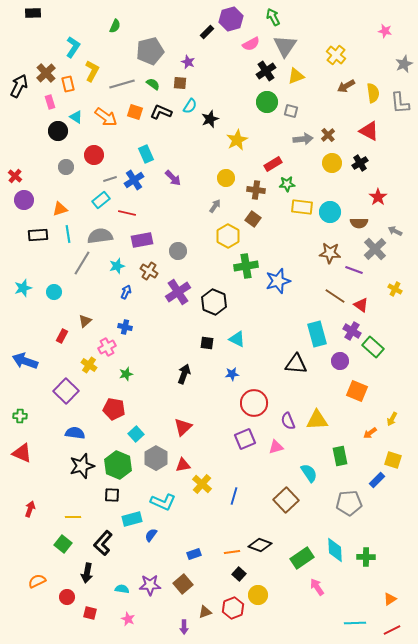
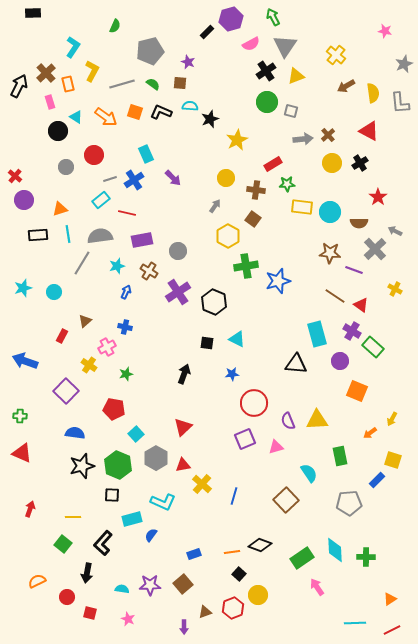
cyan semicircle at (190, 106): rotated 119 degrees counterclockwise
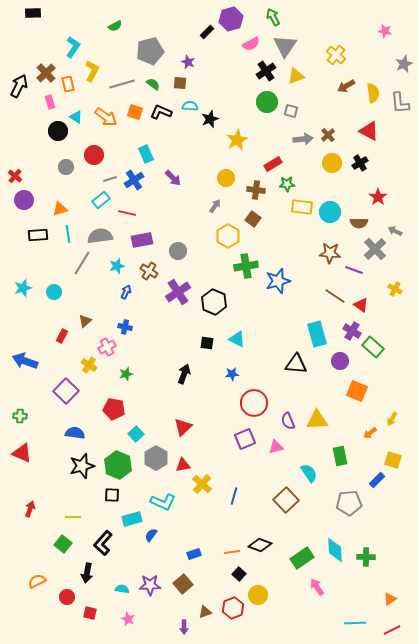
green semicircle at (115, 26): rotated 40 degrees clockwise
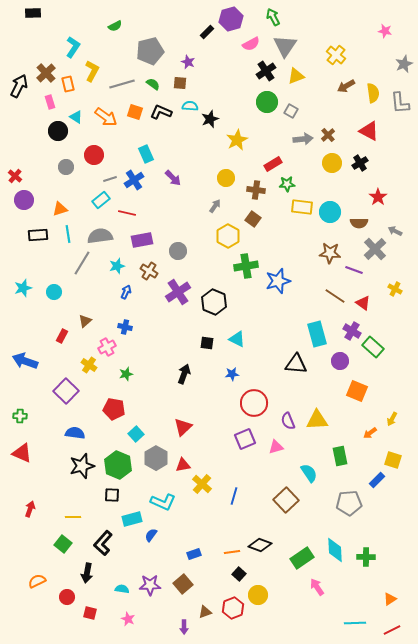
gray square at (291, 111): rotated 16 degrees clockwise
red triangle at (361, 305): moved 2 px right, 2 px up
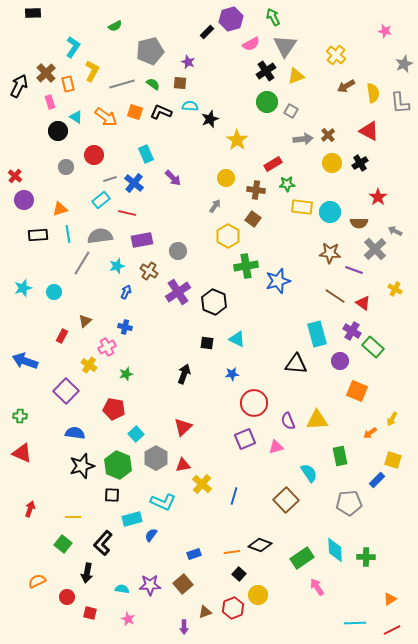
yellow star at (237, 140): rotated 10 degrees counterclockwise
blue cross at (134, 180): moved 3 px down; rotated 18 degrees counterclockwise
